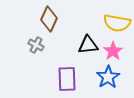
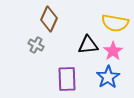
yellow semicircle: moved 2 px left
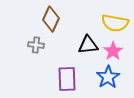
brown diamond: moved 2 px right
gray cross: rotated 21 degrees counterclockwise
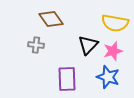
brown diamond: rotated 60 degrees counterclockwise
black triangle: rotated 40 degrees counterclockwise
pink star: rotated 18 degrees clockwise
blue star: rotated 20 degrees counterclockwise
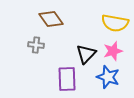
black triangle: moved 2 px left, 9 px down
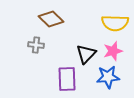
brown diamond: rotated 10 degrees counterclockwise
yellow semicircle: rotated 8 degrees counterclockwise
blue star: rotated 25 degrees counterclockwise
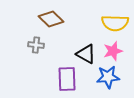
black triangle: rotated 45 degrees counterclockwise
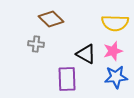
gray cross: moved 1 px up
blue star: moved 8 px right
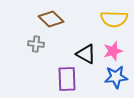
yellow semicircle: moved 1 px left, 4 px up
